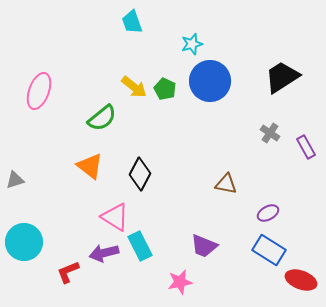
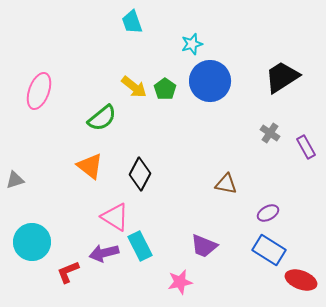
green pentagon: rotated 10 degrees clockwise
cyan circle: moved 8 px right
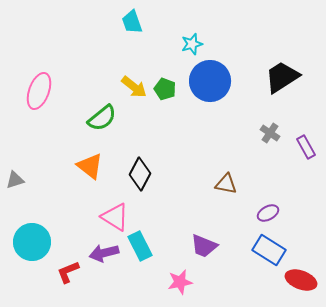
green pentagon: rotated 15 degrees counterclockwise
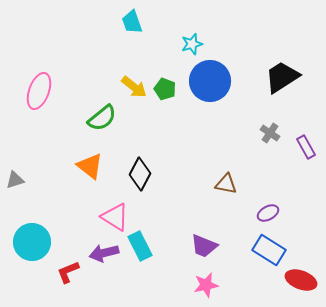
pink star: moved 26 px right, 3 px down
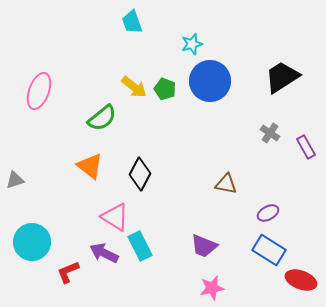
purple arrow: rotated 40 degrees clockwise
pink star: moved 6 px right, 3 px down
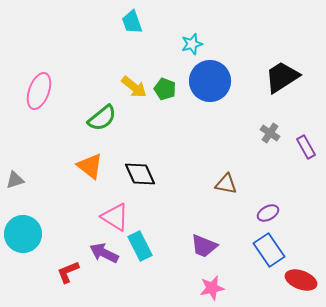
black diamond: rotated 52 degrees counterclockwise
cyan circle: moved 9 px left, 8 px up
blue rectangle: rotated 24 degrees clockwise
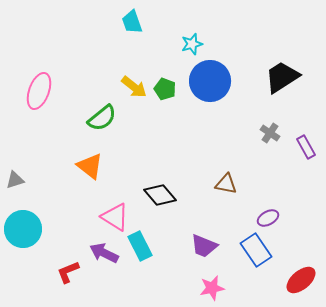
black diamond: moved 20 px right, 21 px down; rotated 16 degrees counterclockwise
purple ellipse: moved 5 px down
cyan circle: moved 5 px up
blue rectangle: moved 13 px left
red ellipse: rotated 60 degrees counterclockwise
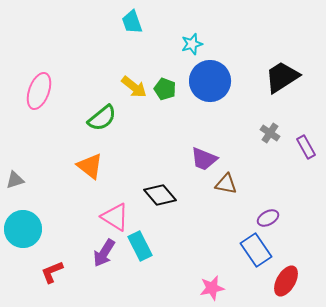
purple trapezoid: moved 87 px up
purple arrow: rotated 84 degrees counterclockwise
red L-shape: moved 16 px left
red ellipse: moved 15 px left, 1 px down; rotated 20 degrees counterclockwise
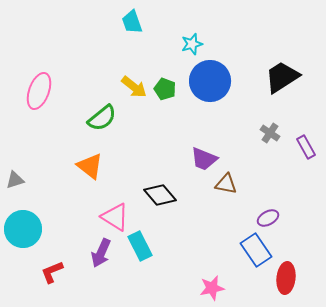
purple arrow: moved 3 px left; rotated 8 degrees counterclockwise
red ellipse: moved 3 px up; rotated 24 degrees counterclockwise
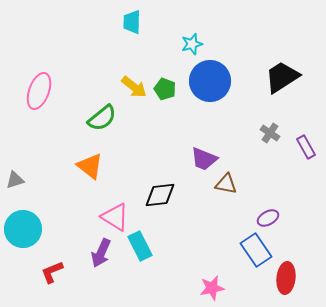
cyan trapezoid: rotated 20 degrees clockwise
black diamond: rotated 56 degrees counterclockwise
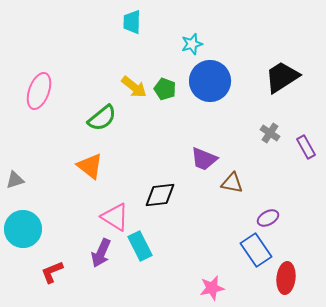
brown triangle: moved 6 px right, 1 px up
